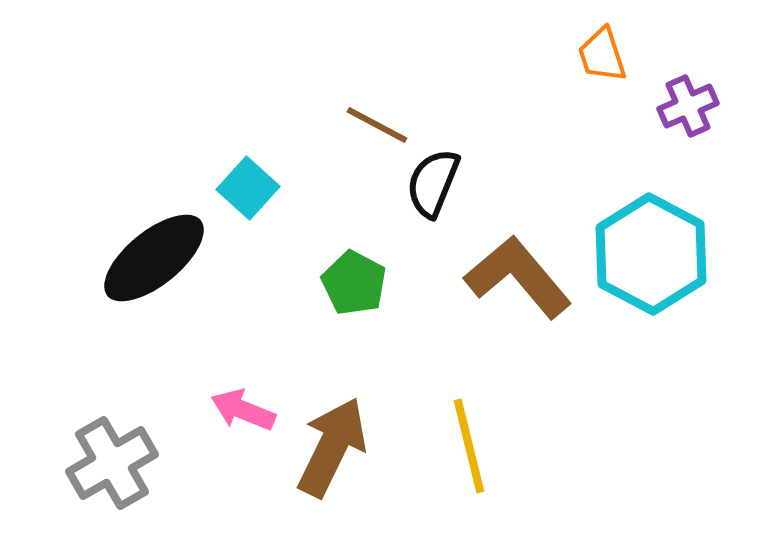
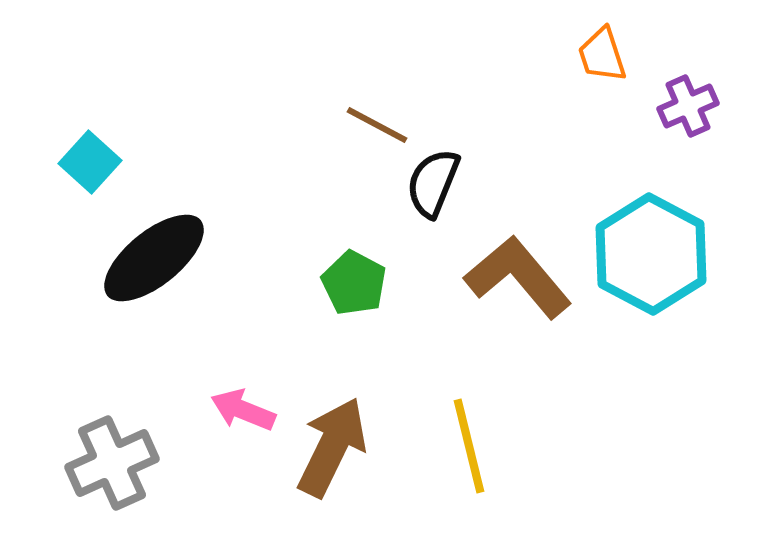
cyan square: moved 158 px left, 26 px up
gray cross: rotated 6 degrees clockwise
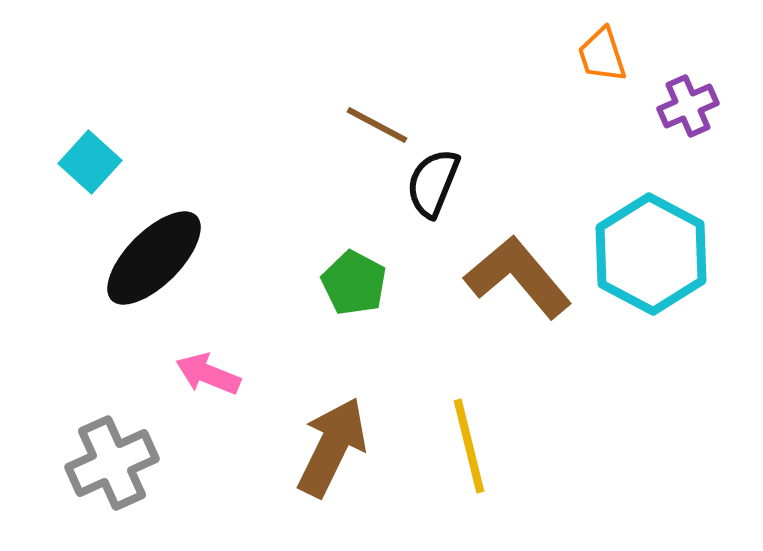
black ellipse: rotated 6 degrees counterclockwise
pink arrow: moved 35 px left, 36 px up
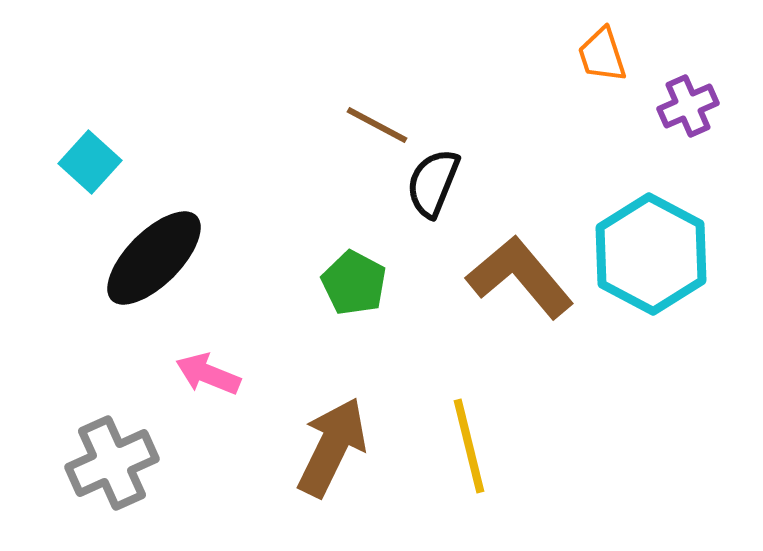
brown L-shape: moved 2 px right
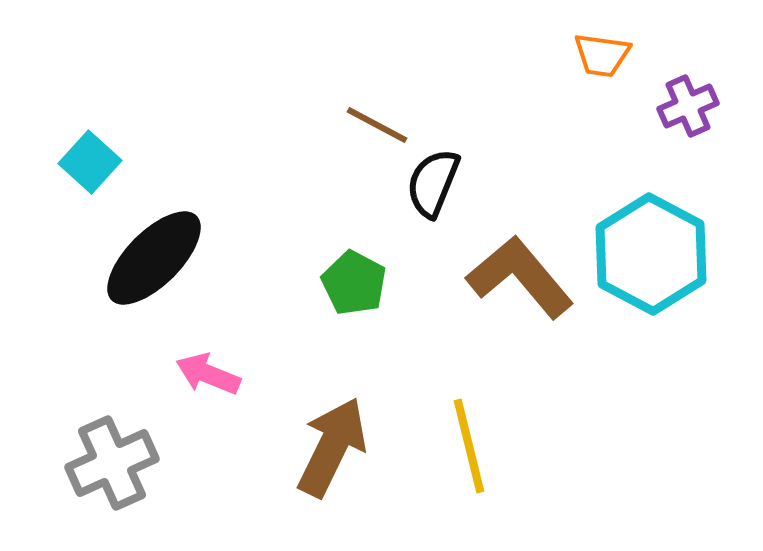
orange trapezoid: rotated 64 degrees counterclockwise
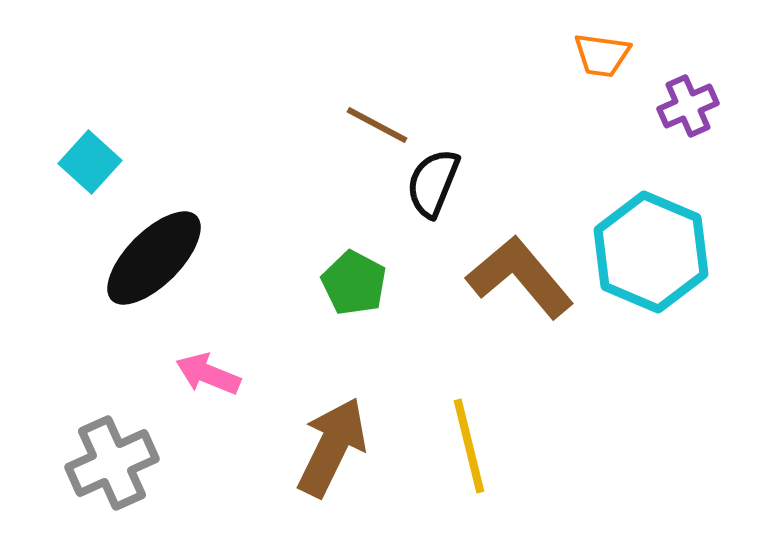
cyan hexagon: moved 2 px up; rotated 5 degrees counterclockwise
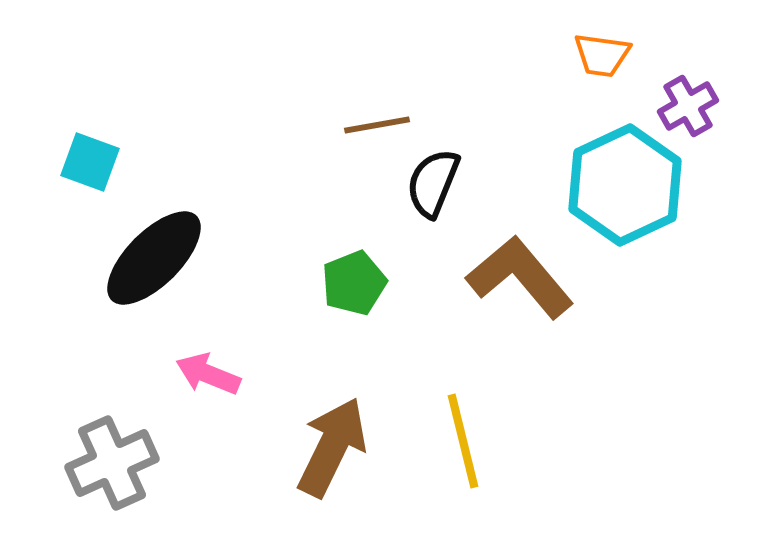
purple cross: rotated 6 degrees counterclockwise
brown line: rotated 38 degrees counterclockwise
cyan square: rotated 22 degrees counterclockwise
cyan hexagon: moved 26 px left, 67 px up; rotated 12 degrees clockwise
green pentagon: rotated 22 degrees clockwise
yellow line: moved 6 px left, 5 px up
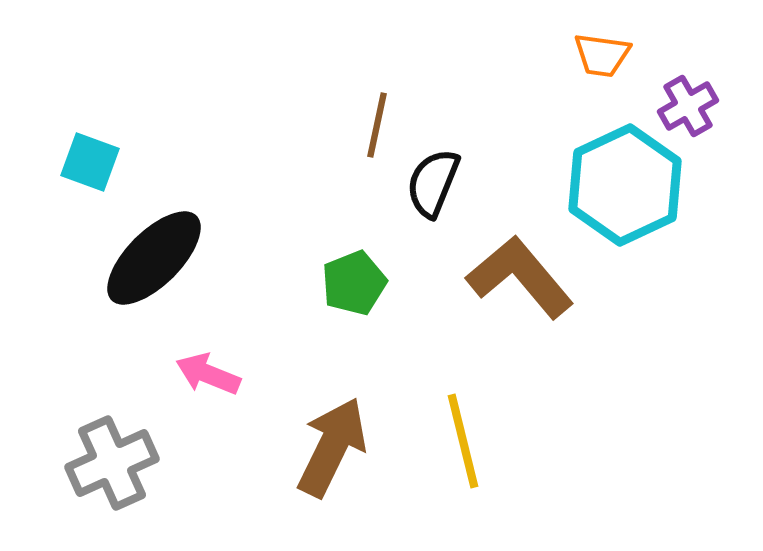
brown line: rotated 68 degrees counterclockwise
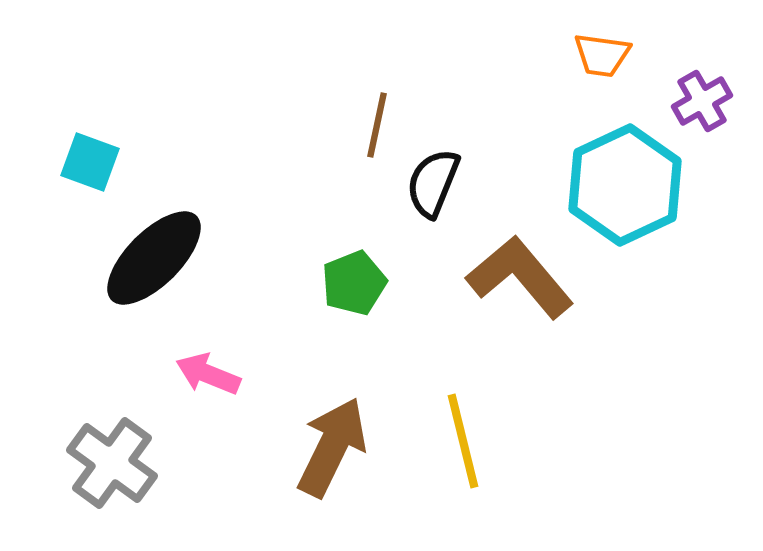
purple cross: moved 14 px right, 5 px up
gray cross: rotated 30 degrees counterclockwise
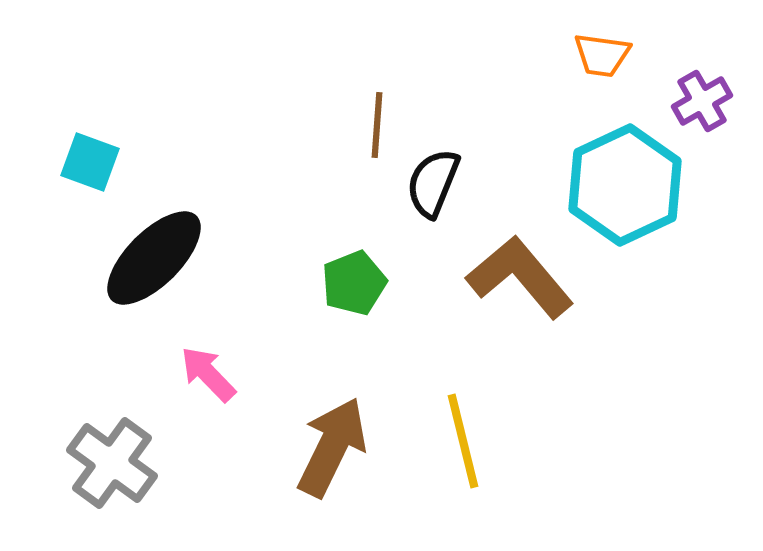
brown line: rotated 8 degrees counterclockwise
pink arrow: rotated 24 degrees clockwise
